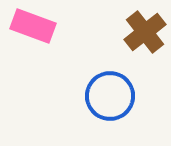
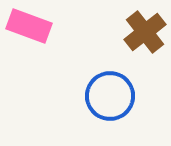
pink rectangle: moved 4 px left
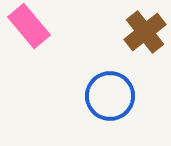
pink rectangle: rotated 30 degrees clockwise
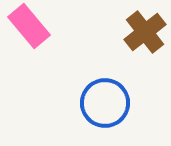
blue circle: moved 5 px left, 7 px down
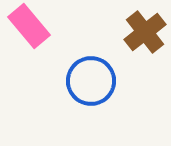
blue circle: moved 14 px left, 22 px up
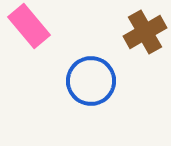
brown cross: rotated 9 degrees clockwise
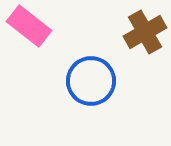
pink rectangle: rotated 12 degrees counterclockwise
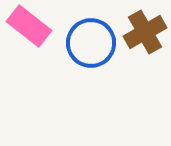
blue circle: moved 38 px up
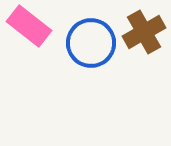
brown cross: moved 1 px left
